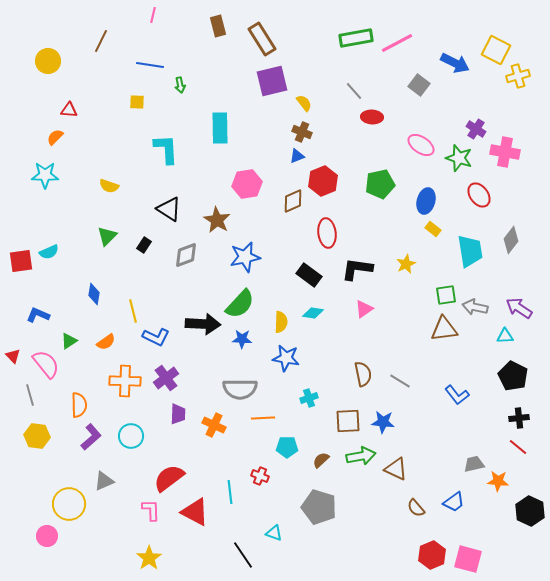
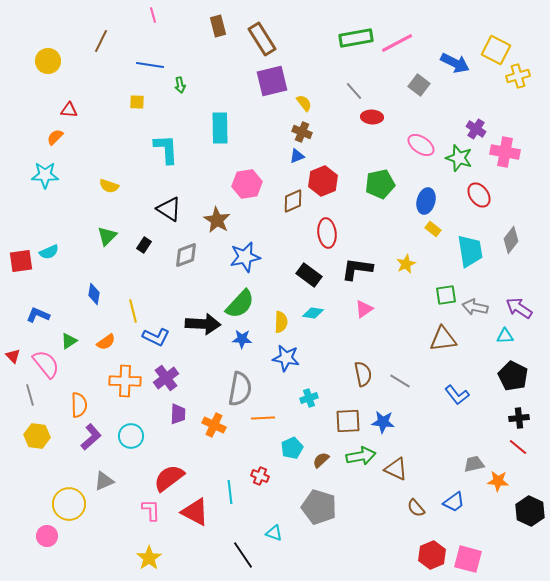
pink line at (153, 15): rotated 28 degrees counterclockwise
brown triangle at (444, 329): moved 1 px left, 10 px down
gray semicircle at (240, 389): rotated 80 degrees counterclockwise
cyan pentagon at (287, 447): moved 5 px right, 1 px down; rotated 25 degrees counterclockwise
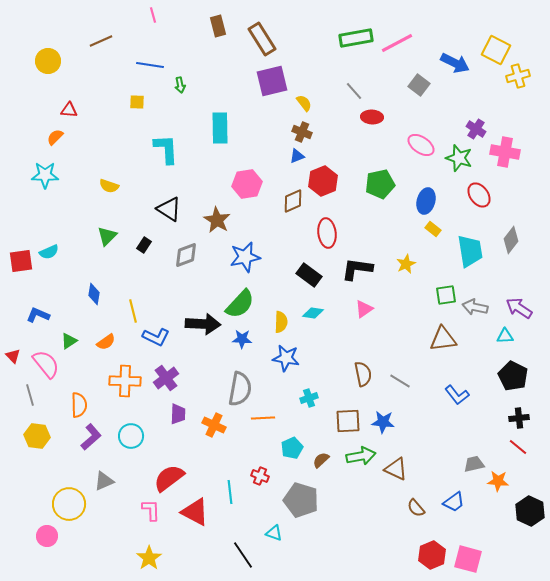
brown line at (101, 41): rotated 40 degrees clockwise
gray pentagon at (319, 507): moved 18 px left, 7 px up
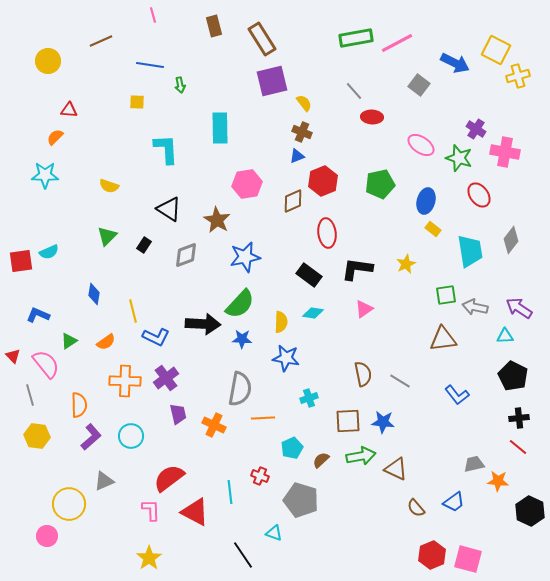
brown rectangle at (218, 26): moved 4 px left
purple trapezoid at (178, 414): rotated 15 degrees counterclockwise
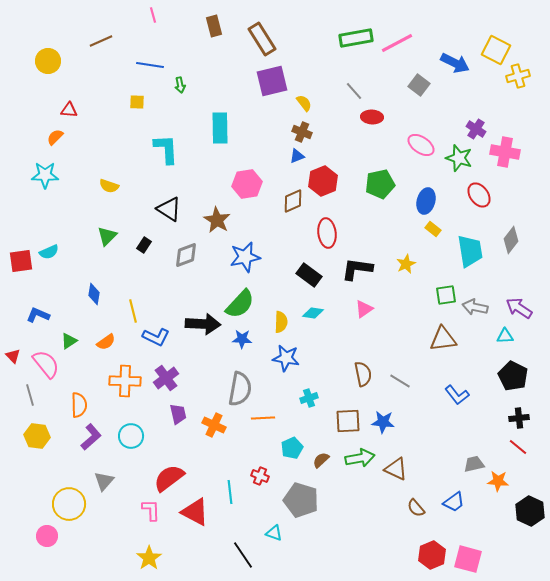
green arrow at (361, 456): moved 1 px left, 2 px down
gray triangle at (104, 481): rotated 25 degrees counterclockwise
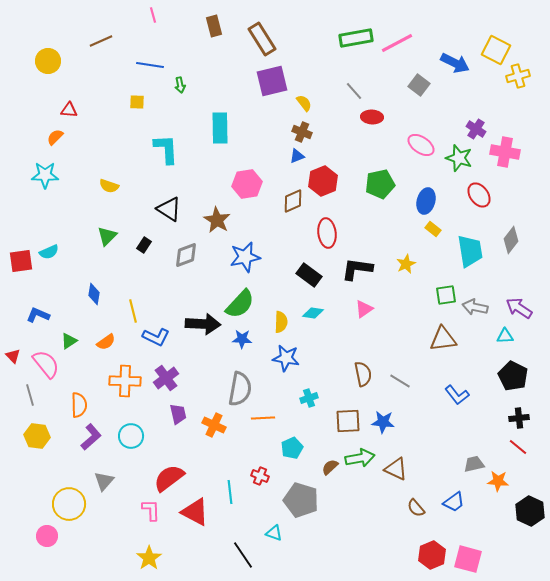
brown semicircle at (321, 460): moved 9 px right, 7 px down
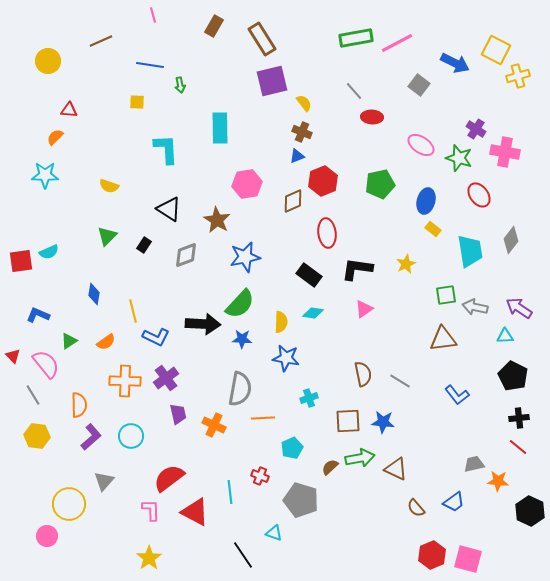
brown rectangle at (214, 26): rotated 45 degrees clockwise
gray line at (30, 395): moved 3 px right; rotated 15 degrees counterclockwise
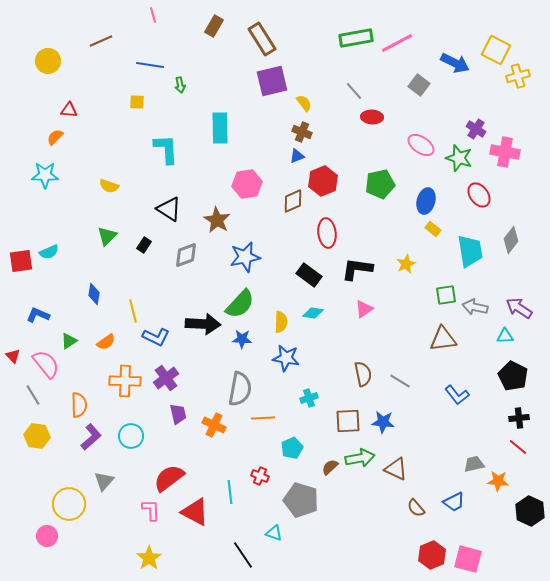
blue trapezoid at (454, 502): rotated 10 degrees clockwise
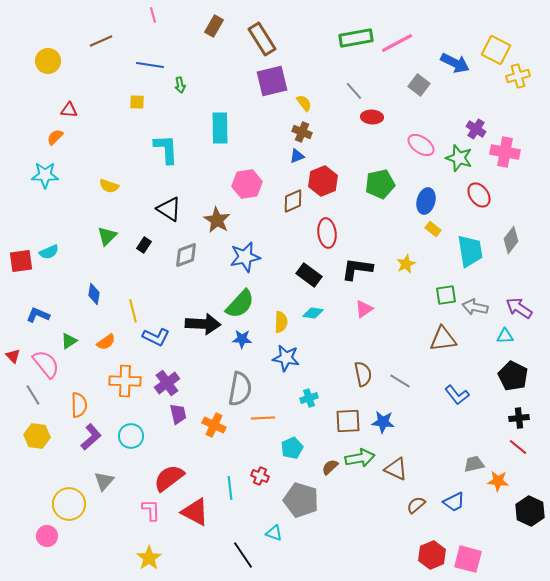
purple cross at (166, 378): moved 1 px right, 5 px down
cyan line at (230, 492): moved 4 px up
brown semicircle at (416, 508): moved 3 px up; rotated 90 degrees clockwise
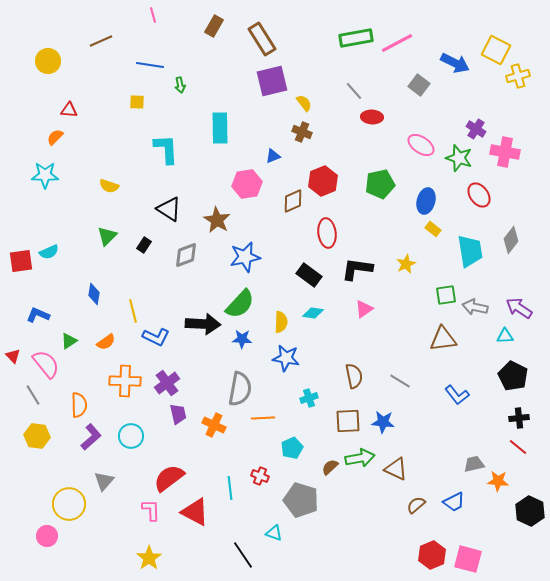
blue triangle at (297, 156): moved 24 px left
brown semicircle at (363, 374): moved 9 px left, 2 px down
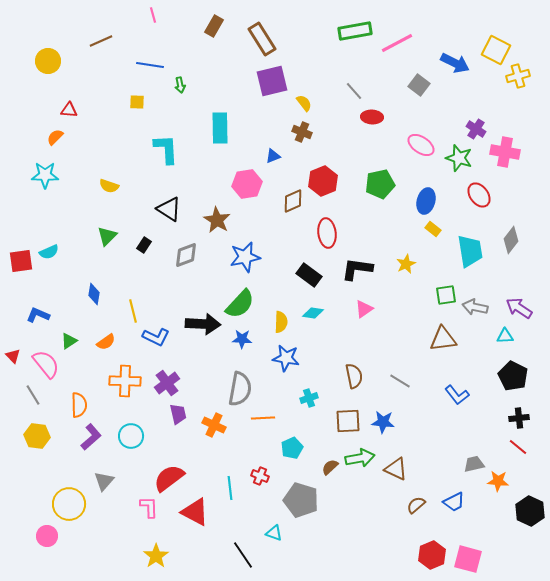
green rectangle at (356, 38): moved 1 px left, 7 px up
pink L-shape at (151, 510): moved 2 px left, 3 px up
yellow star at (149, 558): moved 7 px right, 2 px up
